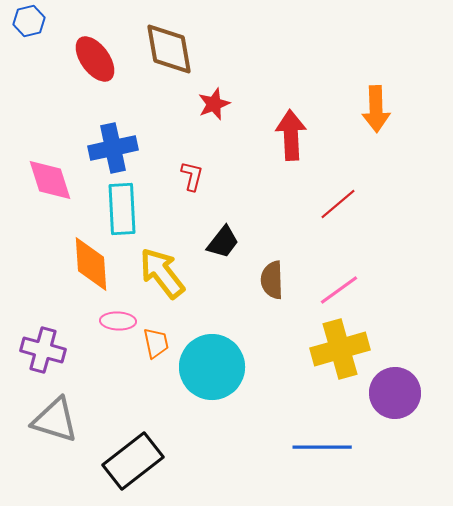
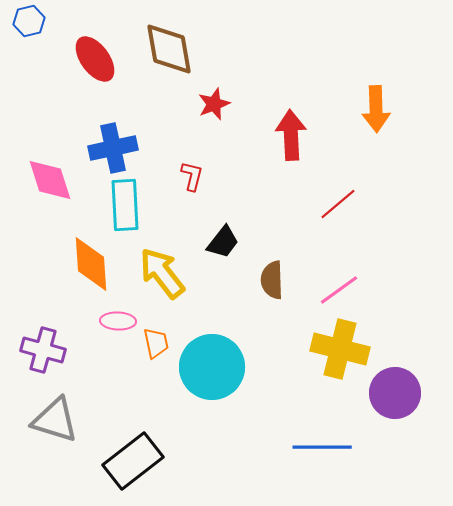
cyan rectangle: moved 3 px right, 4 px up
yellow cross: rotated 30 degrees clockwise
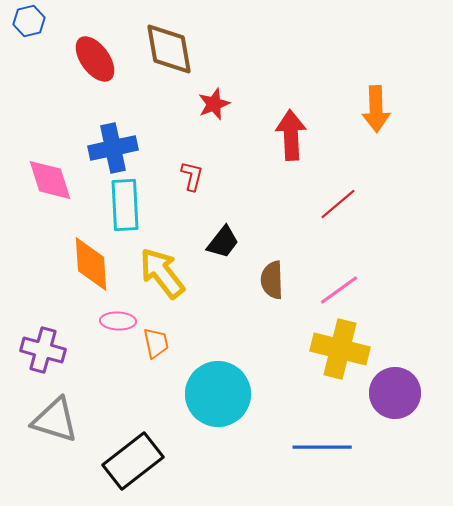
cyan circle: moved 6 px right, 27 px down
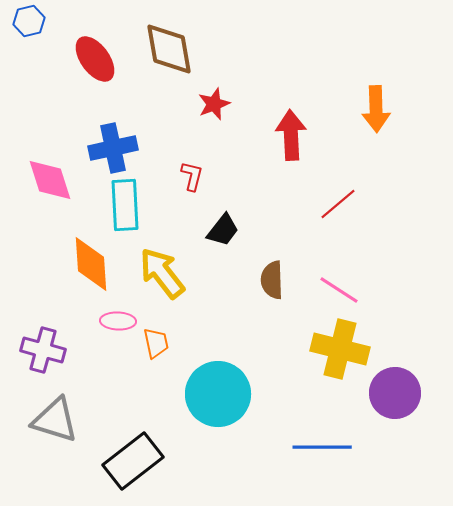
black trapezoid: moved 12 px up
pink line: rotated 69 degrees clockwise
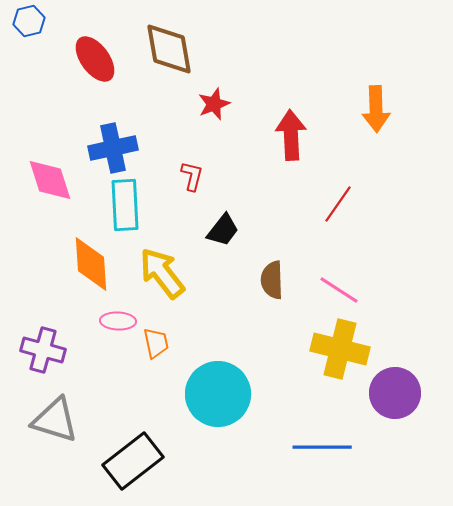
red line: rotated 15 degrees counterclockwise
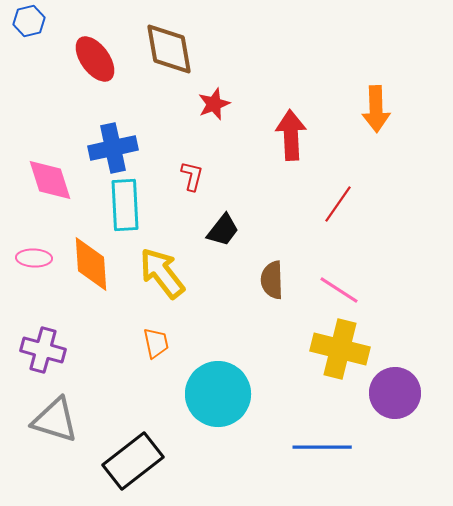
pink ellipse: moved 84 px left, 63 px up
